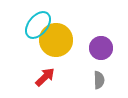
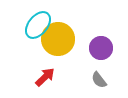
yellow circle: moved 2 px right, 1 px up
gray semicircle: rotated 144 degrees clockwise
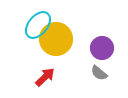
yellow circle: moved 2 px left
purple circle: moved 1 px right
gray semicircle: moved 7 px up; rotated 12 degrees counterclockwise
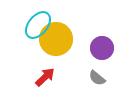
gray semicircle: moved 2 px left, 5 px down
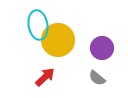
cyan ellipse: rotated 48 degrees counterclockwise
yellow circle: moved 2 px right, 1 px down
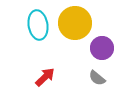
yellow circle: moved 17 px right, 17 px up
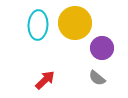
cyan ellipse: rotated 12 degrees clockwise
red arrow: moved 3 px down
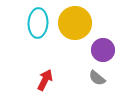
cyan ellipse: moved 2 px up
purple circle: moved 1 px right, 2 px down
red arrow: rotated 20 degrees counterclockwise
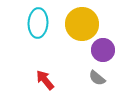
yellow circle: moved 7 px right, 1 px down
red arrow: rotated 65 degrees counterclockwise
